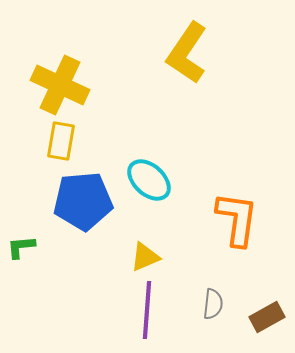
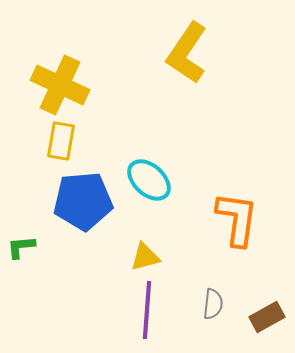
yellow triangle: rotated 8 degrees clockwise
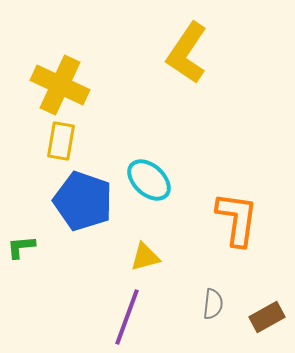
blue pentagon: rotated 24 degrees clockwise
purple line: moved 20 px left, 7 px down; rotated 16 degrees clockwise
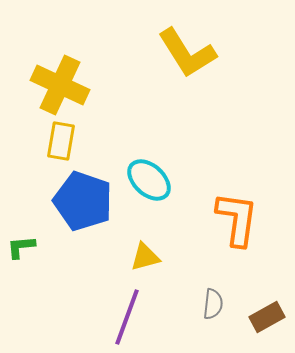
yellow L-shape: rotated 66 degrees counterclockwise
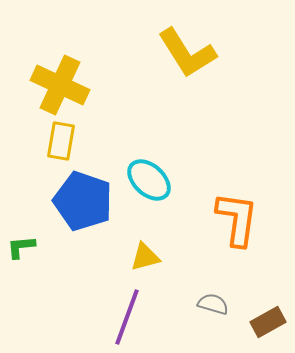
gray semicircle: rotated 80 degrees counterclockwise
brown rectangle: moved 1 px right, 5 px down
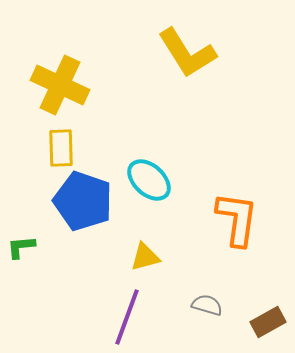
yellow rectangle: moved 7 px down; rotated 12 degrees counterclockwise
gray semicircle: moved 6 px left, 1 px down
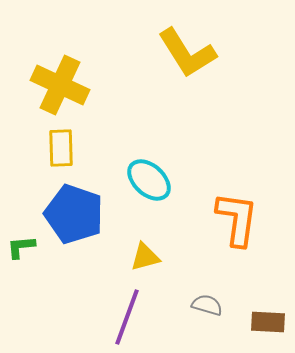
blue pentagon: moved 9 px left, 13 px down
brown rectangle: rotated 32 degrees clockwise
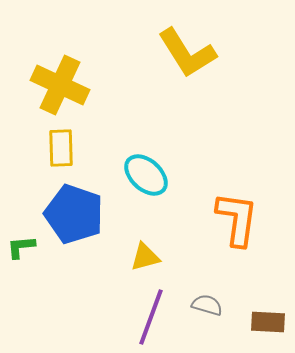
cyan ellipse: moved 3 px left, 5 px up
purple line: moved 24 px right
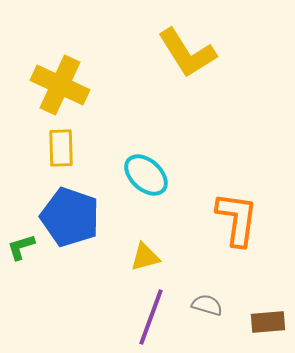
blue pentagon: moved 4 px left, 3 px down
green L-shape: rotated 12 degrees counterclockwise
brown rectangle: rotated 8 degrees counterclockwise
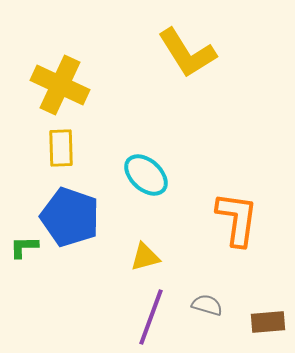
green L-shape: moved 3 px right; rotated 16 degrees clockwise
